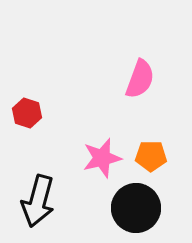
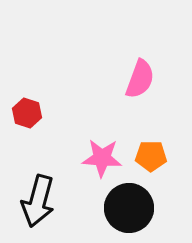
pink star: rotated 18 degrees clockwise
black circle: moved 7 px left
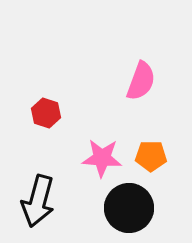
pink semicircle: moved 1 px right, 2 px down
red hexagon: moved 19 px right
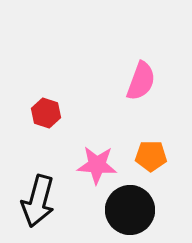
pink star: moved 5 px left, 7 px down
black circle: moved 1 px right, 2 px down
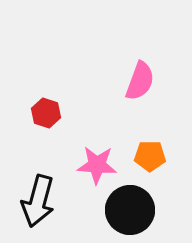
pink semicircle: moved 1 px left
orange pentagon: moved 1 px left
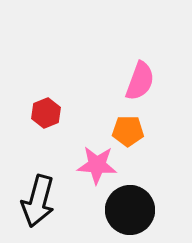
red hexagon: rotated 20 degrees clockwise
orange pentagon: moved 22 px left, 25 px up
